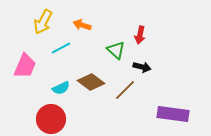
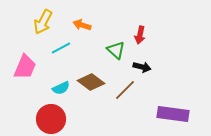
pink trapezoid: moved 1 px down
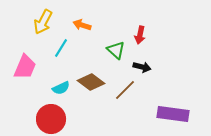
cyan line: rotated 30 degrees counterclockwise
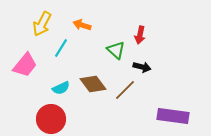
yellow arrow: moved 1 px left, 2 px down
pink trapezoid: moved 2 px up; rotated 16 degrees clockwise
brown diamond: moved 2 px right, 2 px down; rotated 16 degrees clockwise
purple rectangle: moved 2 px down
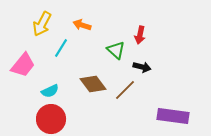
pink trapezoid: moved 2 px left
cyan semicircle: moved 11 px left, 3 px down
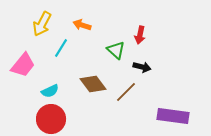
brown line: moved 1 px right, 2 px down
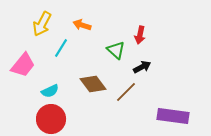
black arrow: rotated 42 degrees counterclockwise
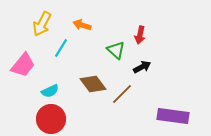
brown line: moved 4 px left, 2 px down
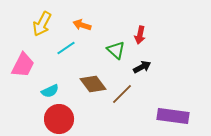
cyan line: moved 5 px right; rotated 24 degrees clockwise
pink trapezoid: rotated 12 degrees counterclockwise
red circle: moved 8 px right
